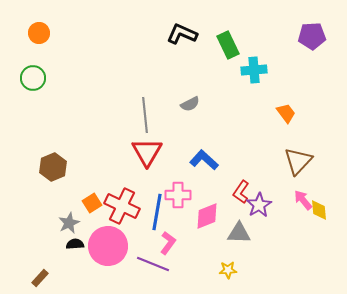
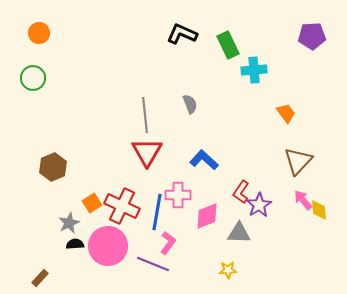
gray semicircle: rotated 84 degrees counterclockwise
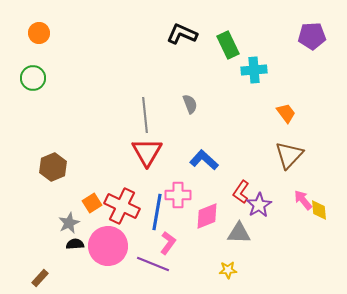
brown triangle: moved 9 px left, 6 px up
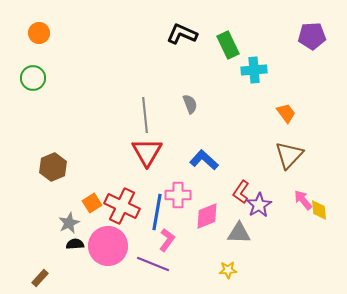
pink L-shape: moved 1 px left, 3 px up
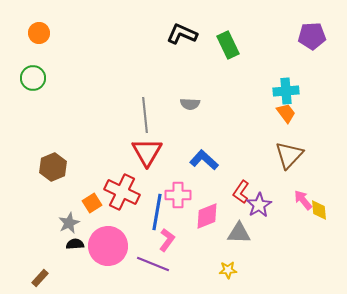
cyan cross: moved 32 px right, 21 px down
gray semicircle: rotated 114 degrees clockwise
red cross: moved 14 px up
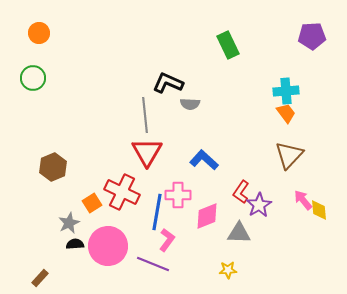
black L-shape: moved 14 px left, 49 px down
